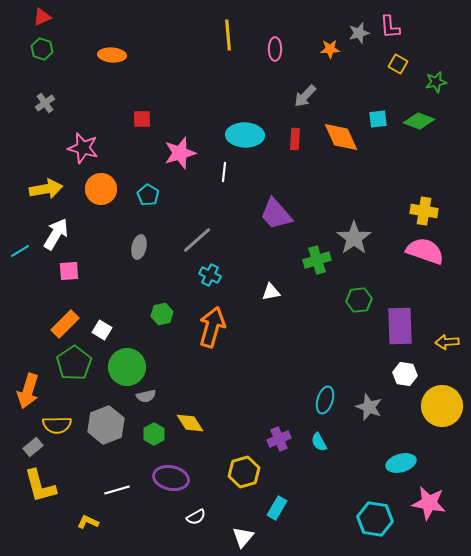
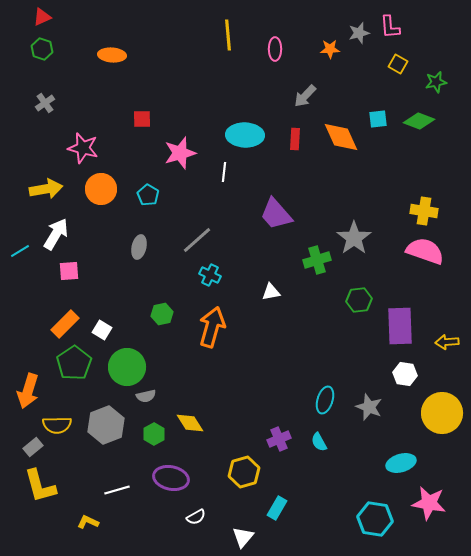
yellow circle at (442, 406): moved 7 px down
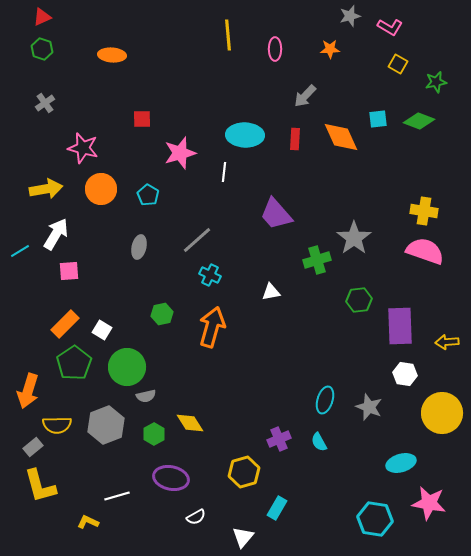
pink L-shape at (390, 27): rotated 55 degrees counterclockwise
gray star at (359, 33): moved 9 px left, 17 px up
white line at (117, 490): moved 6 px down
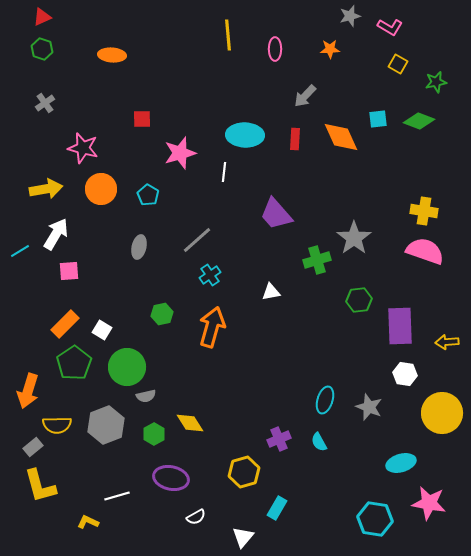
cyan cross at (210, 275): rotated 30 degrees clockwise
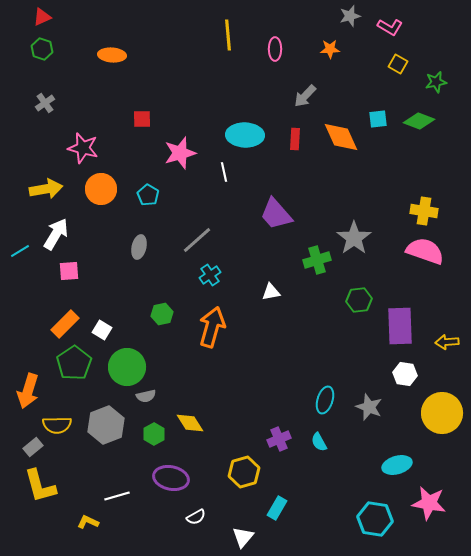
white line at (224, 172): rotated 18 degrees counterclockwise
cyan ellipse at (401, 463): moved 4 px left, 2 px down
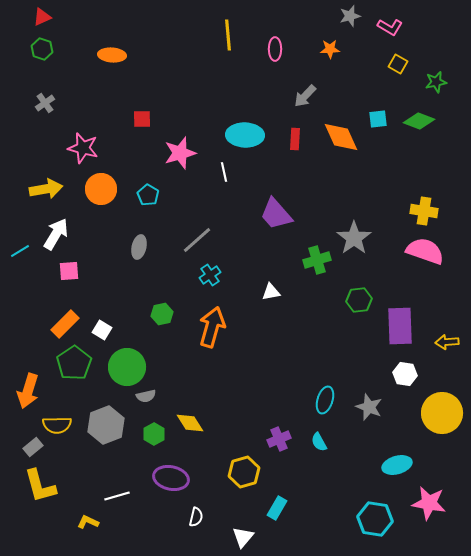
white semicircle at (196, 517): rotated 48 degrees counterclockwise
